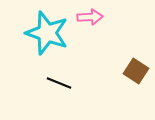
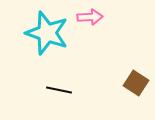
brown square: moved 12 px down
black line: moved 7 px down; rotated 10 degrees counterclockwise
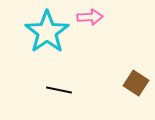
cyan star: moved 1 px up; rotated 18 degrees clockwise
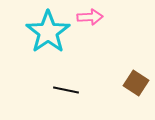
cyan star: moved 1 px right
black line: moved 7 px right
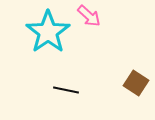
pink arrow: moved 1 px left, 1 px up; rotated 45 degrees clockwise
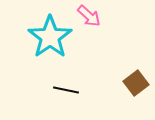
cyan star: moved 2 px right, 5 px down
brown square: rotated 20 degrees clockwise
